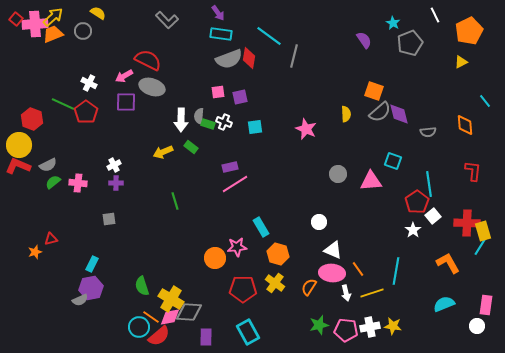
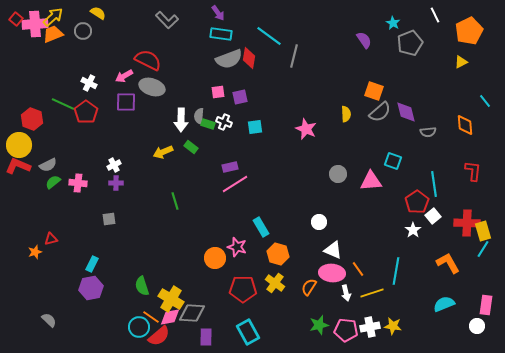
purple diamond at (399, 114): moved 7 px right, 2 px up
cyan line at (429, 184): moved 5 px right
pink star at (237, 247): rotated 24 degrees clockwise
cyan line at (480, 247): moved 3 px right, 2 px down
gray semicircle at (80, 300): moved 31 px left, 20 px down; rotated 112 degrees counterclockwise
gray diamond at (189, 312): moved 3 px right, 1 px down
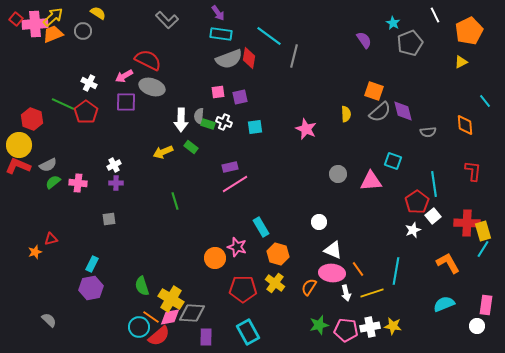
purple diamond at (406, 112): moved 3 px left, 1 px up
white star at (413, 230): rotated 14 degrees clockwise
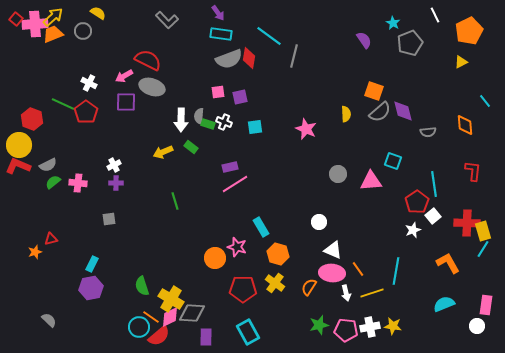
pink diamond at (170, 317): rotated 15 degrees counterclockwise
